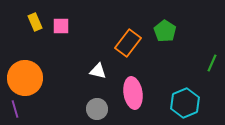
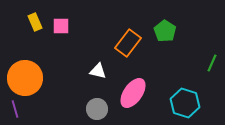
pink ellipse: rotated 44 degrees clockwise
cyan hexagon: rotated 20 degrees counterclockwise
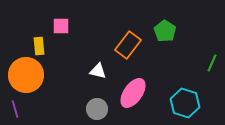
yellow rectangle: moved 4 px right, 24 px down; rotated 18 degrees clockwise
orange rectangle: moved 2 px down
orange circle: moved 1 px right, 3 px up
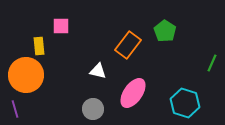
gray circle: moved 4 px left
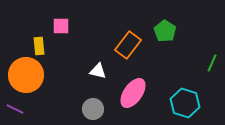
purple line: rotated 48 degrees counterclockwise
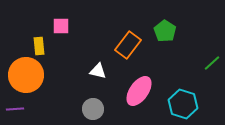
green line: rotated 24 degrees clockwise
pink ellipse: moved 6 px right, 2 px up
cyan hexagon: moved 2 px left, 1 px down
purple line: rotated 30 degrees counterclockwise
